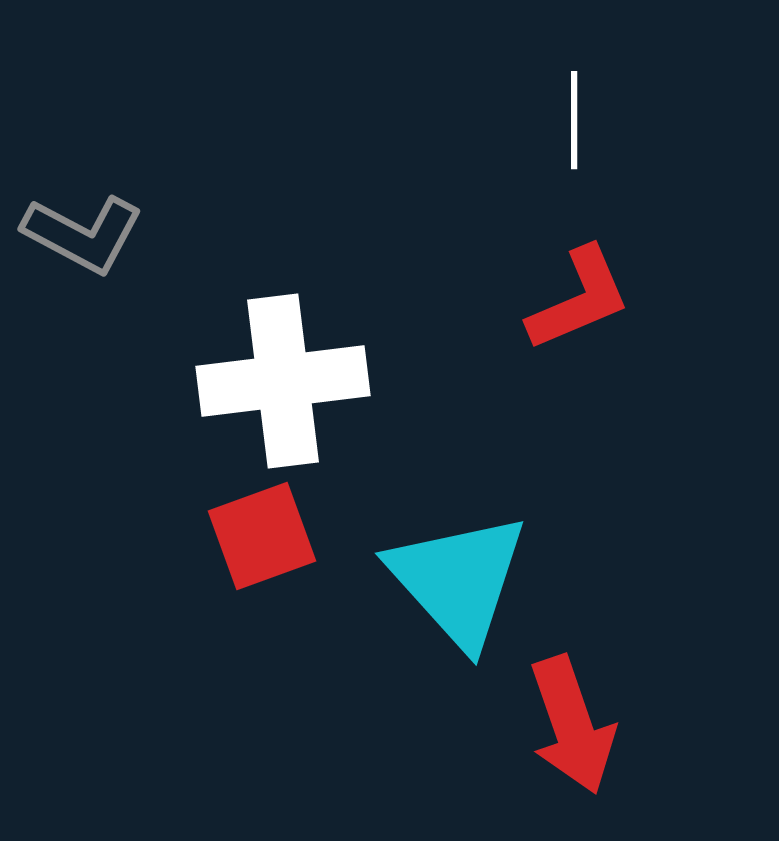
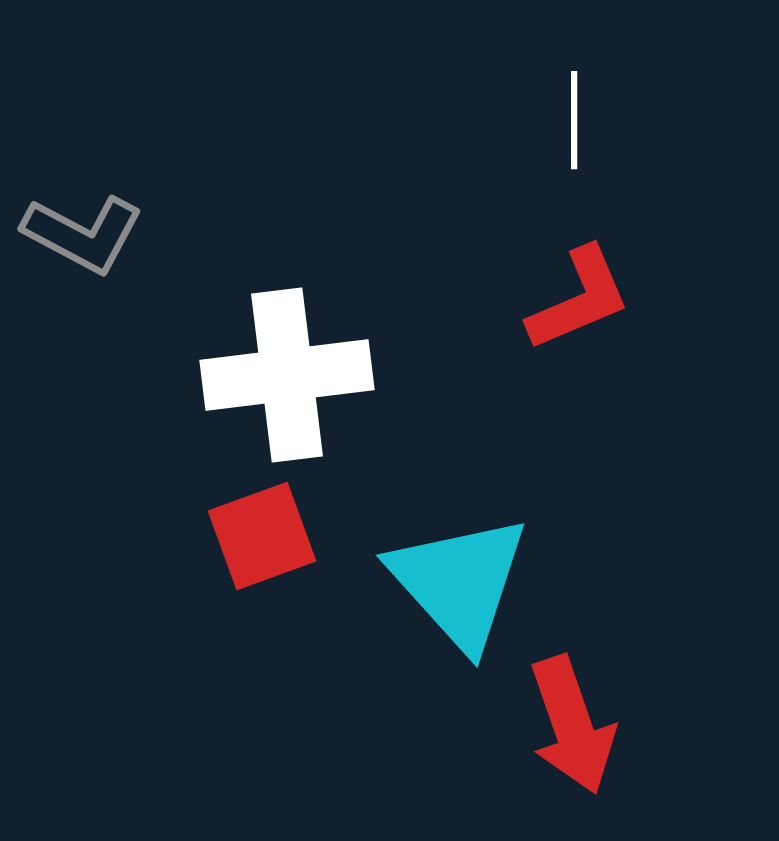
white cross: moved 4 px right, 6 px up
cyan triangle: moved 1 px right, 2 px down
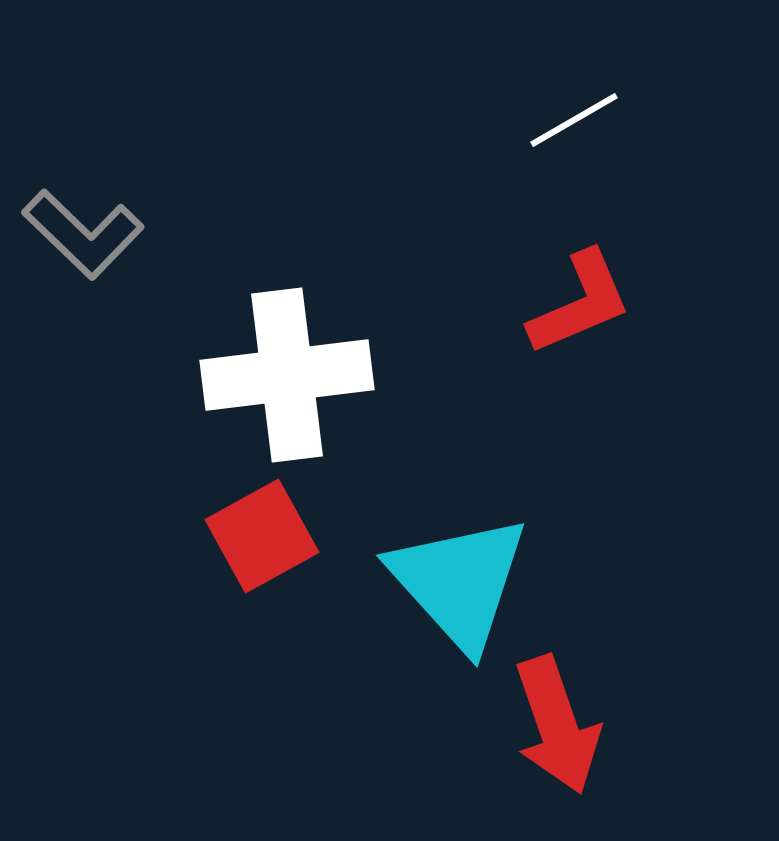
white line: rotated 60 degrees clockwise
gray L-shape: rotated 16 degrees clockwise
red L-shape: moved 1 px right, 4 px down
red square: rotated 9 degrees counterclockwise
red arrow: moved 15 px left
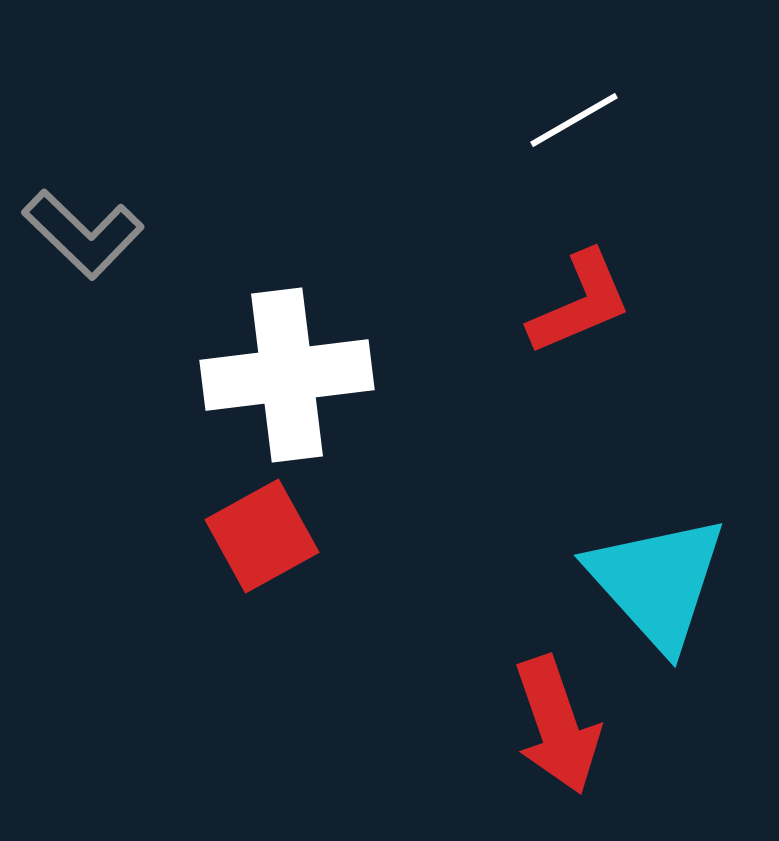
cyan triangle: moved 198 px right
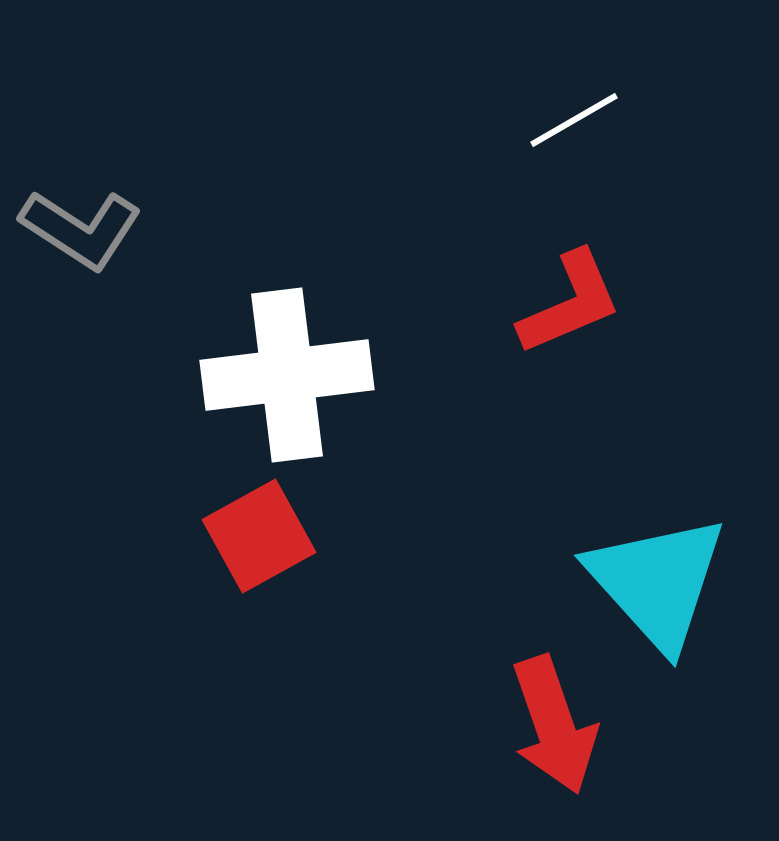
gray L-shape: moved 2 px left, 5 px up; rotated 11 degrees counterclockwise
red L-shape: moved 10 px left
red square: moved 3 px left
red arrow: moved 3 px left
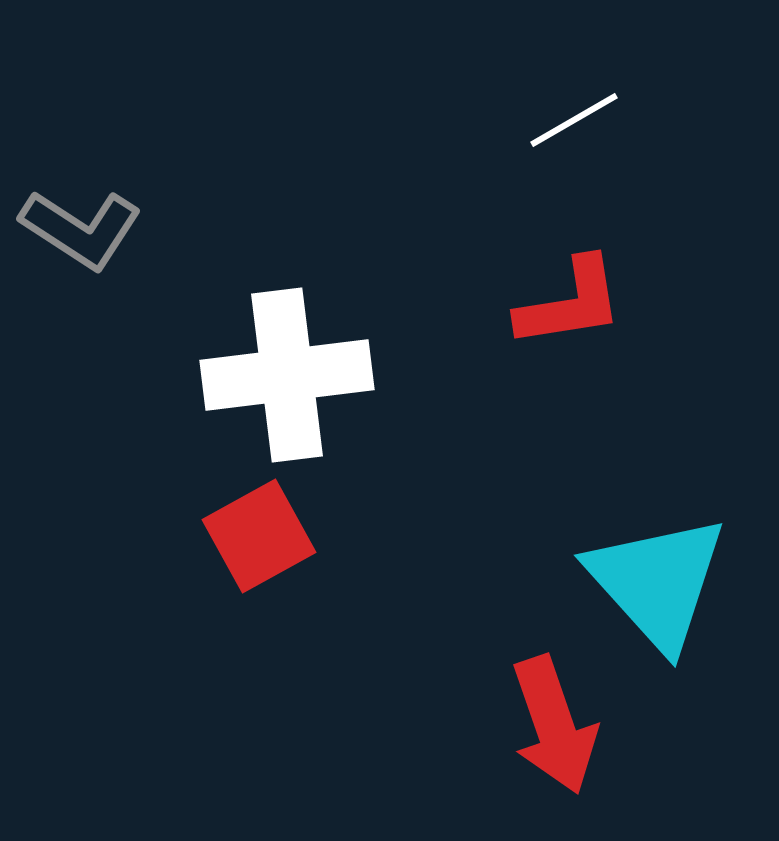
red L-shape: rotated 14 degrees clockwise
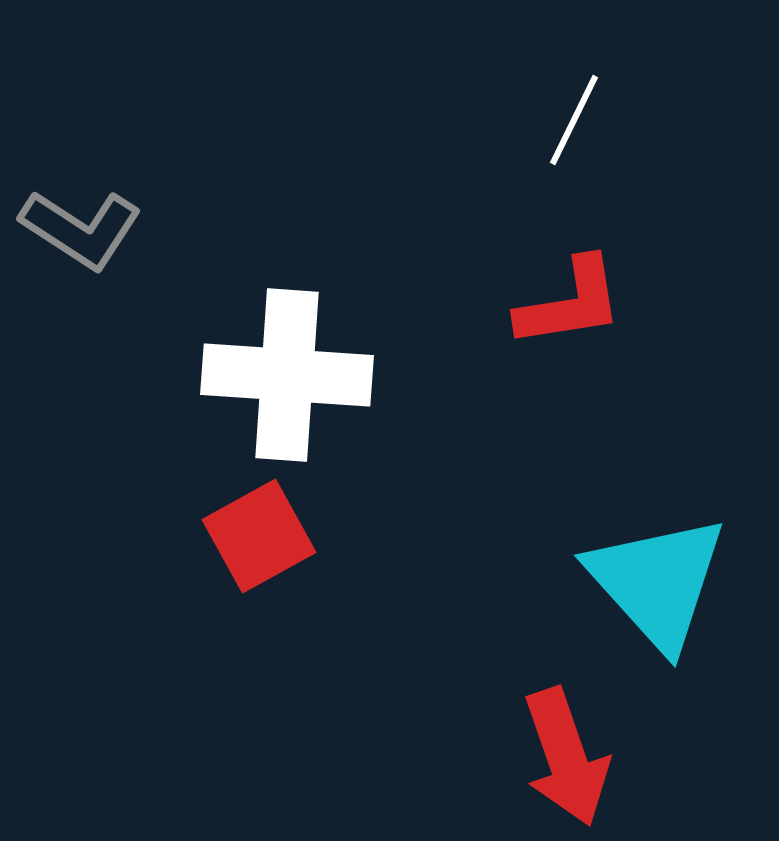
white line: rotated 34 degrees counterclockwise
white cross: rotated 11 degrees clockwise
red arrow: moved 12 px right, 32 px down
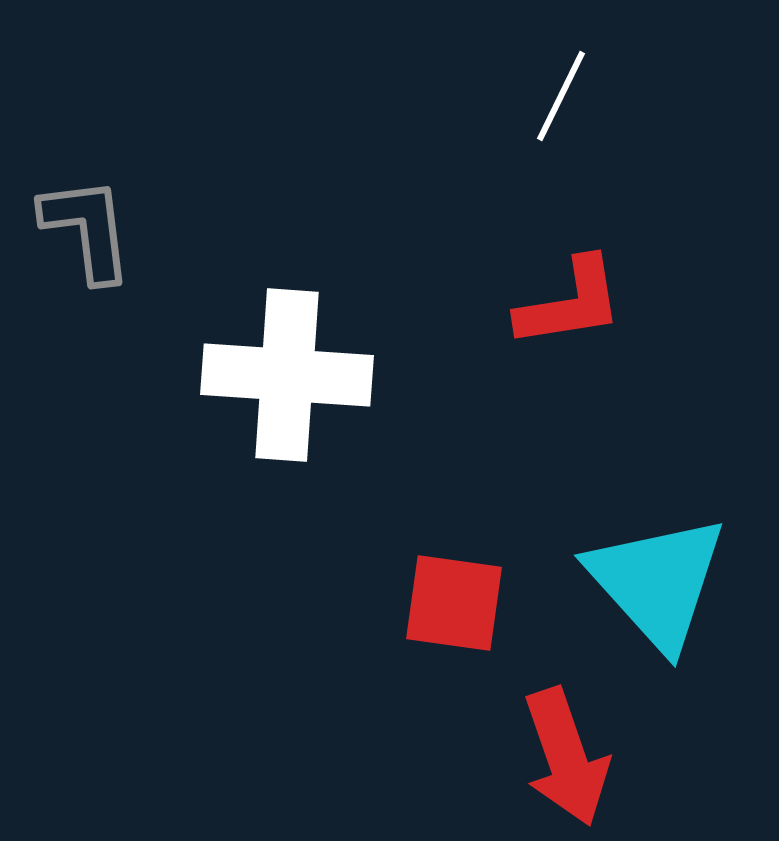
white line: moved 13 px left, 24 px up
gray L-shape: moved 6 px right; rotated 130 degrees counterclockwise
red square: moved 195 px right, 67 px down; rotated 37 degrees clockwise
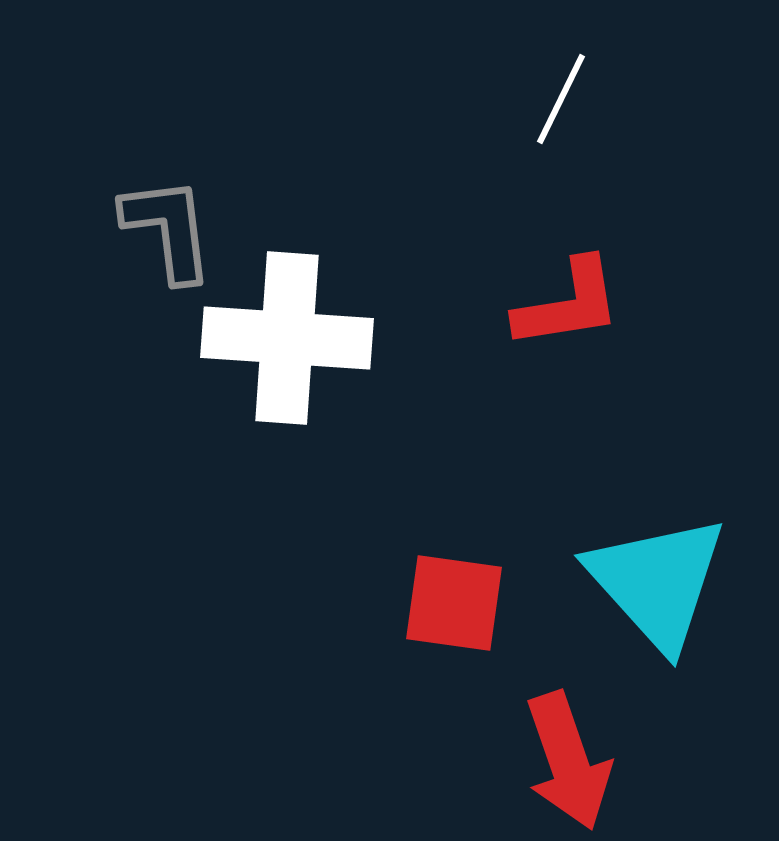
white line: moved 3 px down
gray L-shape: moved 81 px right
red L-shape: moved 2 px left, 1 px down
white cross: moved 37 px up
red arrow: moved 2 px right, 4 px down
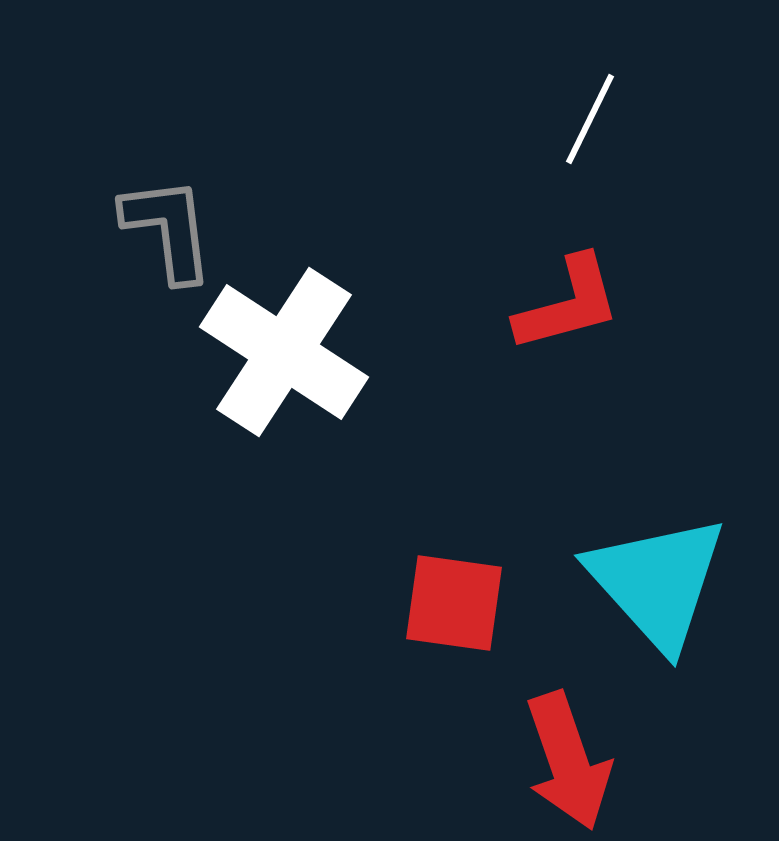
white line: moved 29 px right, 20 px down
red L-shape: rotated 6 degrees counterclockwise
white cross: moved 3 px left, 14 px down; rotated 29 degrees clockwise
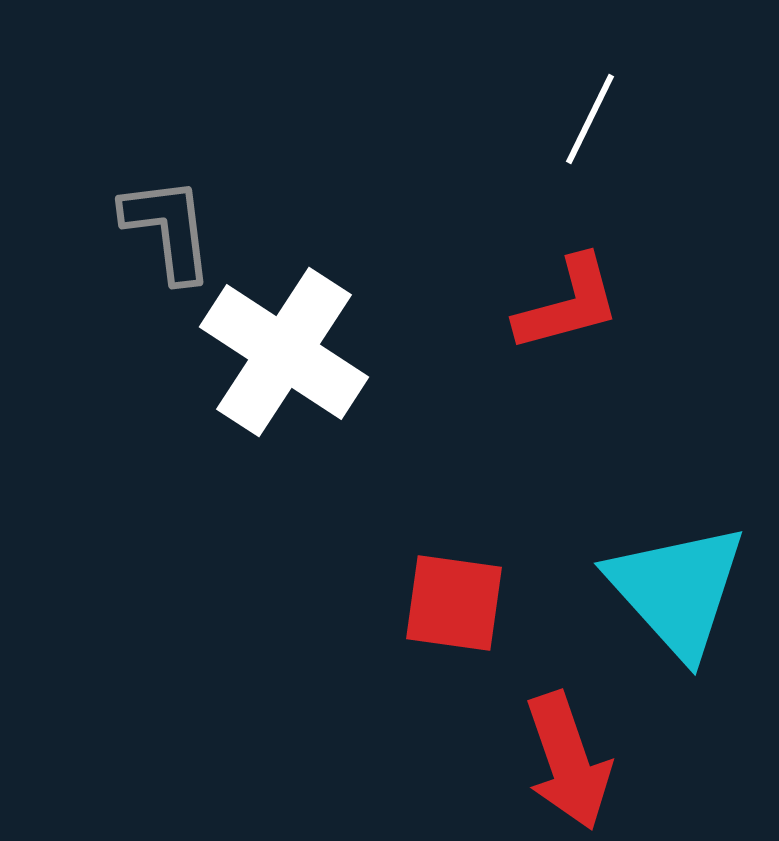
cyan triangle: moved 20 px right, 8 px down
